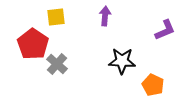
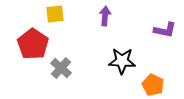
yellow square: moved 1 px left, 3 px up
purple L-shape: rotated 35 degrees clockwise
gray cross: moved 4 px right, 4 px down
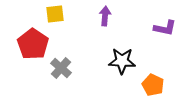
purple L-shape: moved 2 px up
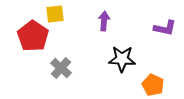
purple arrow: moved 1 px left, 5 px down
red pentagon: moved 8 px up
black star: moved 2 px up
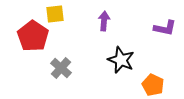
black star: moved 1 px left, 1 px down; rotated 20 degrees clockwise
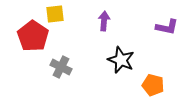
purple L-shape: moved 2 px right, 1 px up
gray cross: moved 1 px up; rotated 15 degrees counterclockwise
orange pentagon: rotated 10 degrees counterclockwise
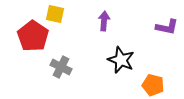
yellow square: rotated 18 degrees clockwise
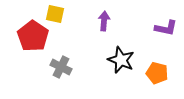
purple L-shape: moved 1 px left, 1 px down
orange pentagon: moved 4 px right, 12 px up
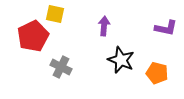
purple arrow: moved 5 px down
red pentagon: rotated 12 degrees clockwise
